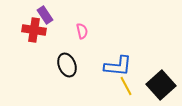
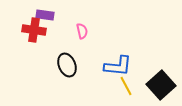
purple rectangle: rotated 48 degrees counterclockwise
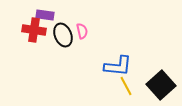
black ellipse: moved 4 px left, 30 px up
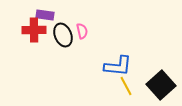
red cross: rotated 10 degrees counterclockwise
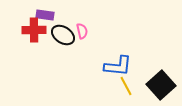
black ellipse: rotated 35 degrees counterclockwise
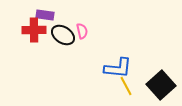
blue L-shape: moved 2 px down
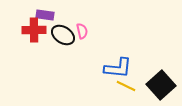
yellow line: rotated 36 degrees counterclockwise
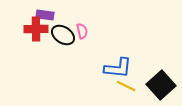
red cross: moved 2 px right, 1 px up
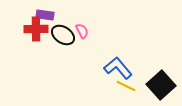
pink semicircle: rotated 14 degrees counterclockwise
blue L-shape: rotated 136 degrees counterclockwise
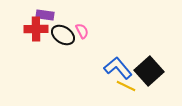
black square: moved 12 px left, 14 px up
